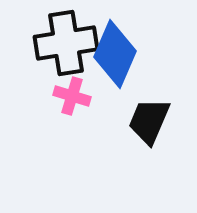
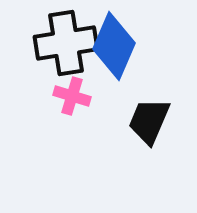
blue diamond: moved 1 px left, 8 px up
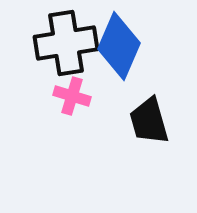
blue diamond: moved 5 px right
black trapezoid: rotated 39 degrees counterclockwise
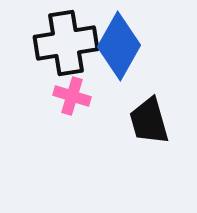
blue diamond: rotated 6 degrees clockwise
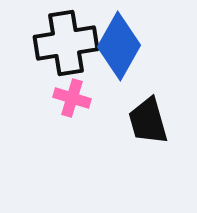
pink cross: moved 2 px down
black trapezoid: moved 1 px left
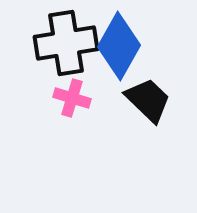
black trapezoid: moved 21 px up; rotated 150 degrees clockwise
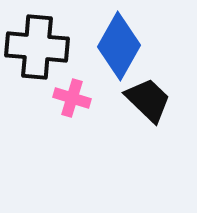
black cross: moved 29 px left, 4 px down; rotated 14 degrees clockwise
